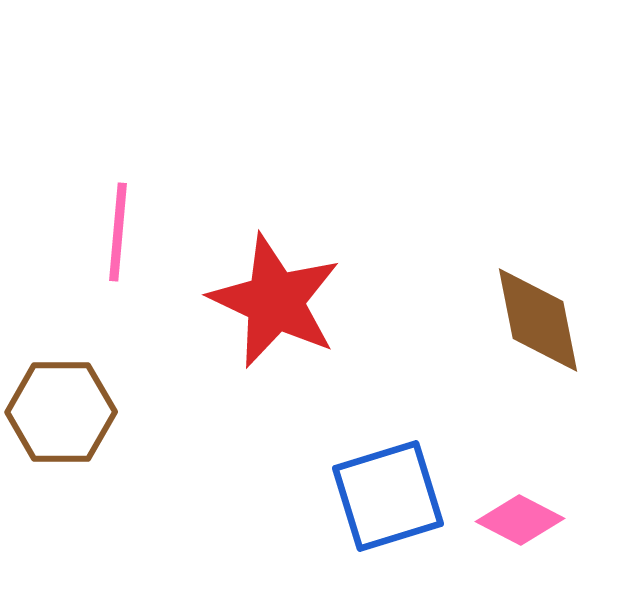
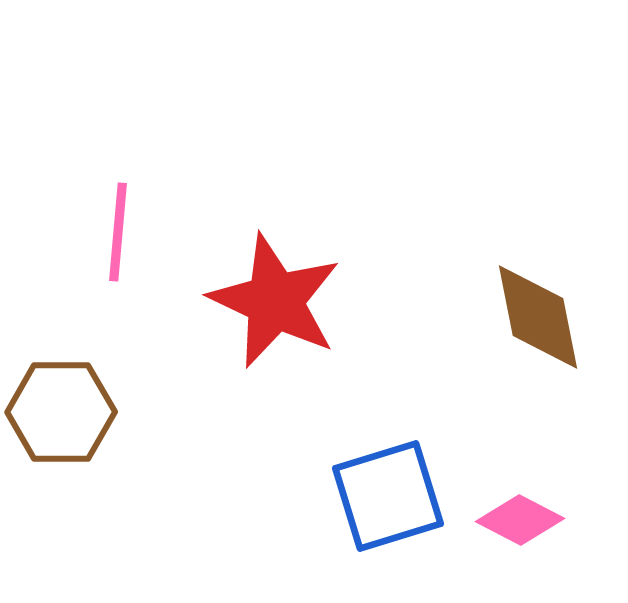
brown diamond: moved 3 px up
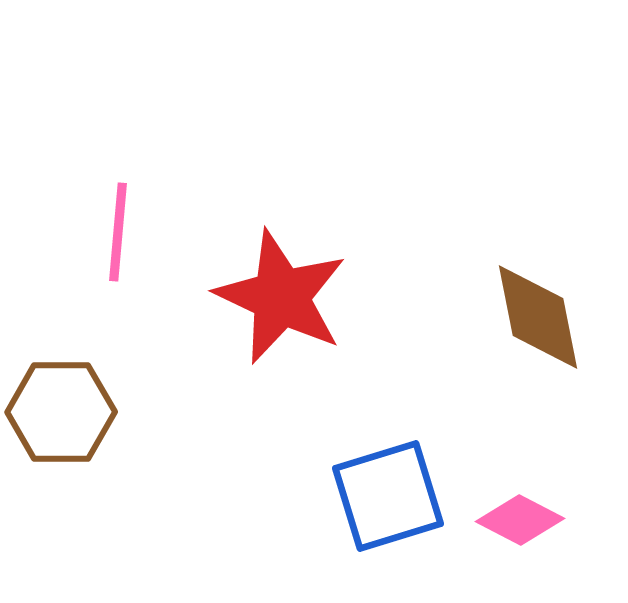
red star: moved 6 px right, 4 px up
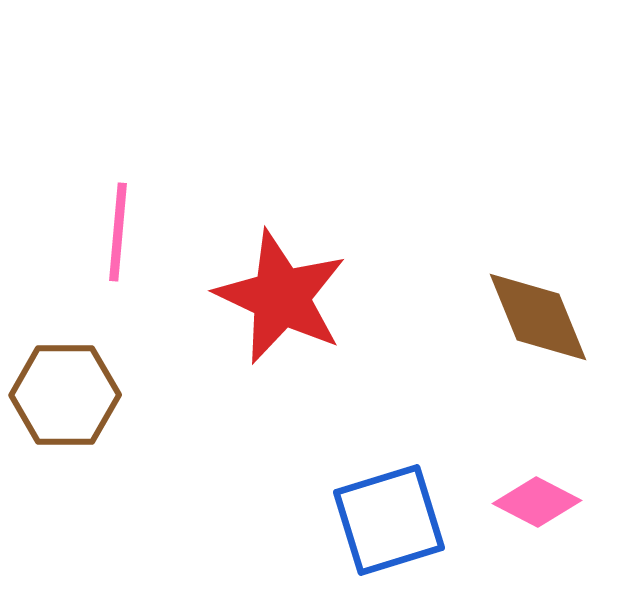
brown diamond: rotated 11 degrees counterclockwise
brown hexagon: moved 4 px right, 17 px up
blue square: moved 1 px right, 24 px down
pink diamond: moved 17 px right, 18 px up
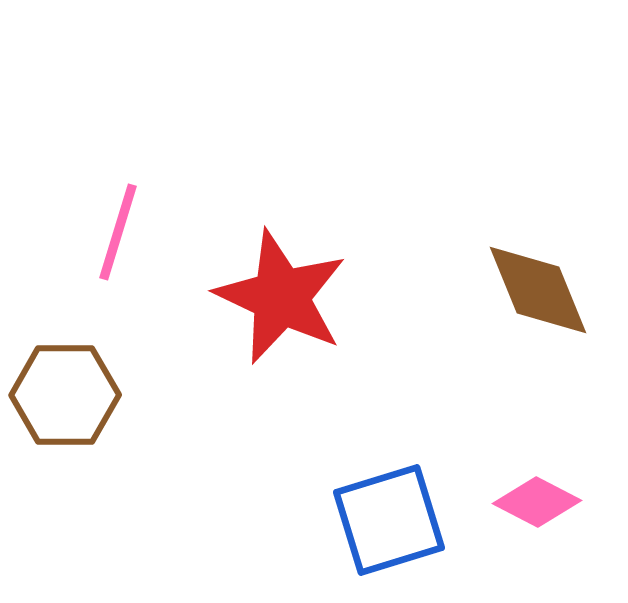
pink line: rotated 12 degrees clockwise
brown diamond: moved 27 px up
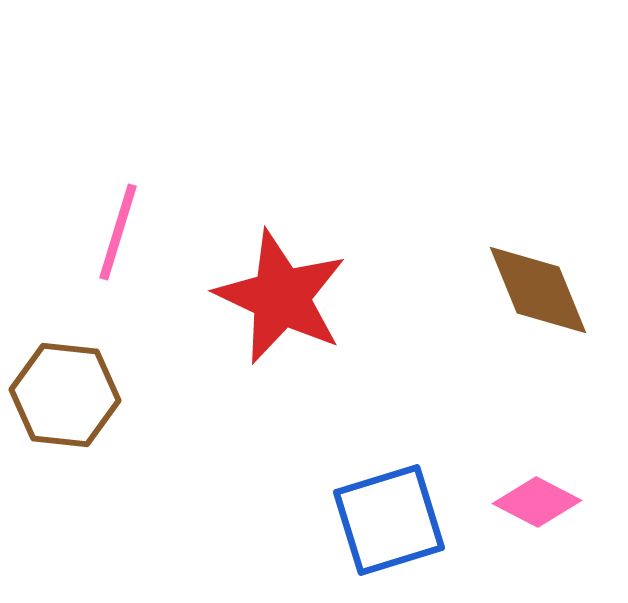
brown hexagon: rotated 6 degrees clockwise
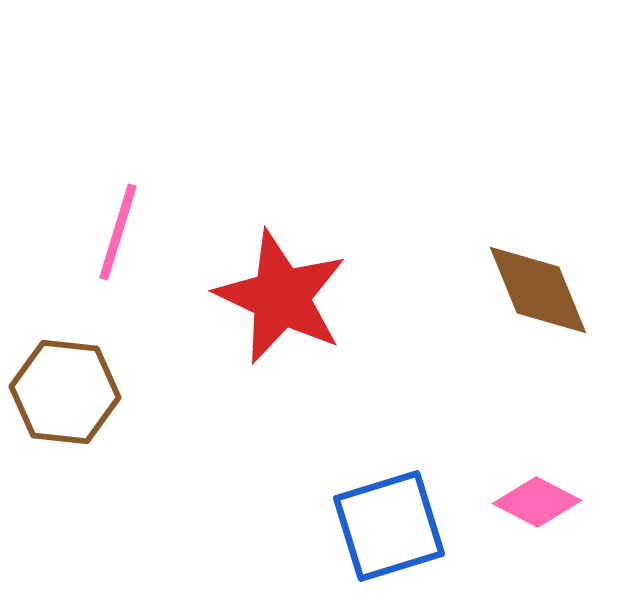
brown hexagon: moved 3 px up
blue square: moved 6 px down
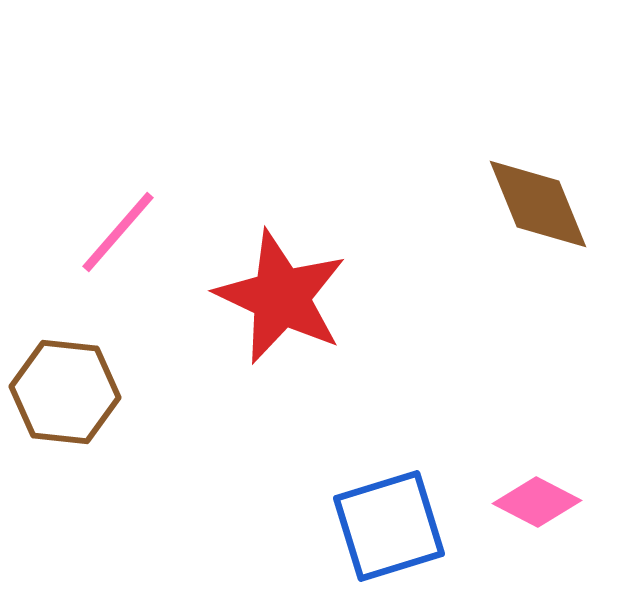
pink line: rotated 24 degrees clockwise
brown diamond: moved 86 px up
